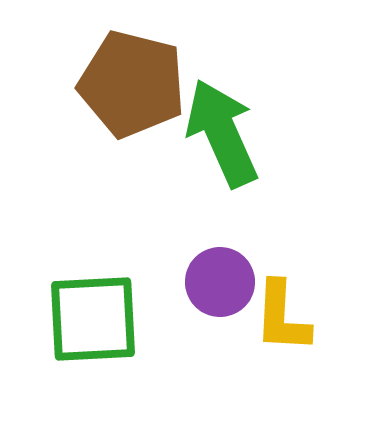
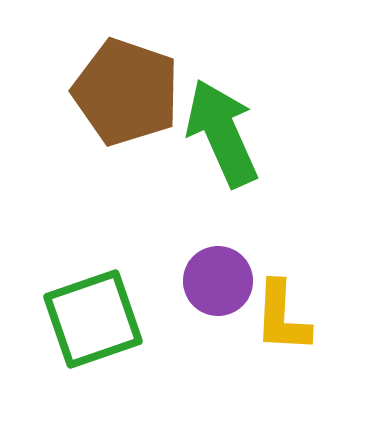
brown pentagon: moved 6 px left, 8 px down; rotated 5 degrees clockwise
purple circle: moved 2 px left, 1 px up
green square: rotated 16 degrees counterclockwise
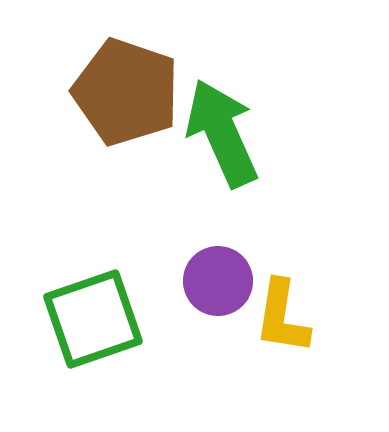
yellow L-shape: rotated 6 degrees clockwise
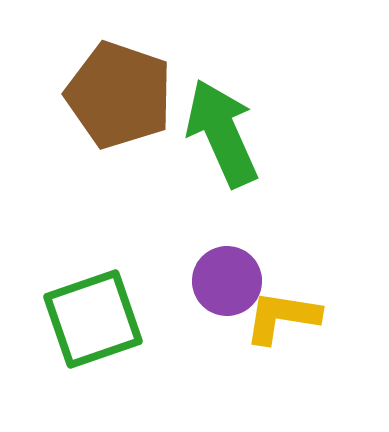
brown pentagon: moved 7 px left, 3 px down
purple circle: moved 9 px right
yellow L-shape: rotated 90 degrees clockwise
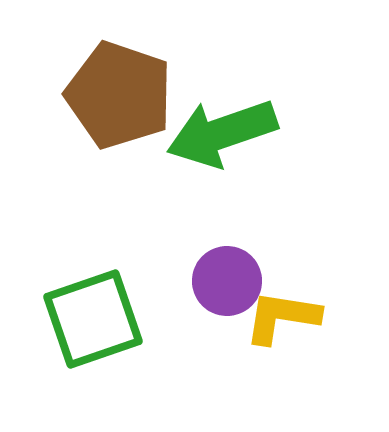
green arrow: rotated 85 degrees counterclockwise
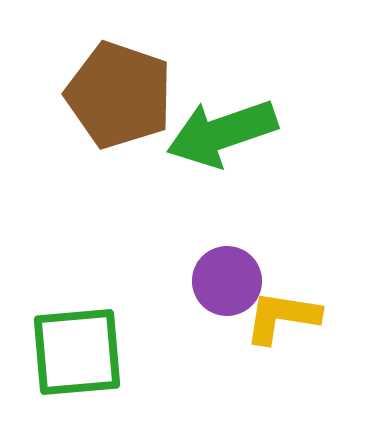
green square: moved 16 px left, 33 px down; rotated 14 degrees clockwise
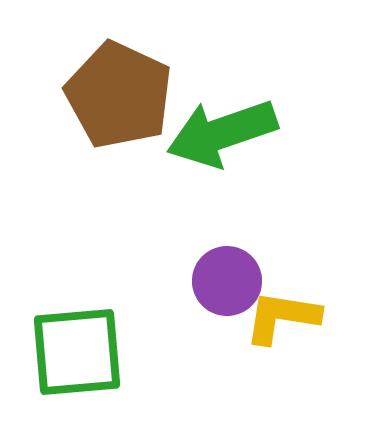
brown pentagon: rotated 6 degrees clockwise
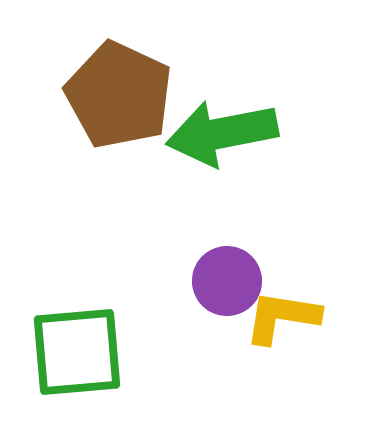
green arrow: rotated 8 degrees clockwise
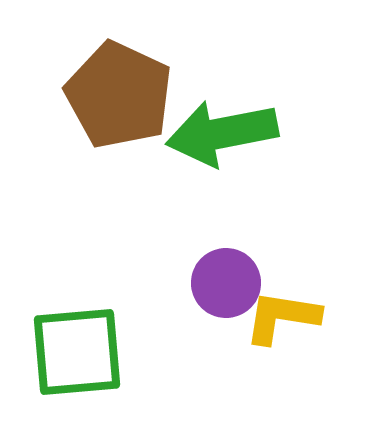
purple circle: moved 1 px left, 2 px down
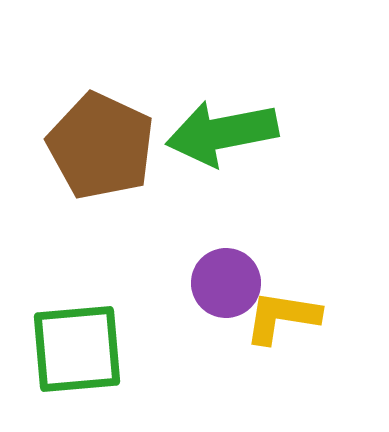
brown pentagon: moved 18 px left, 51 px down
green square: moved 3 px up
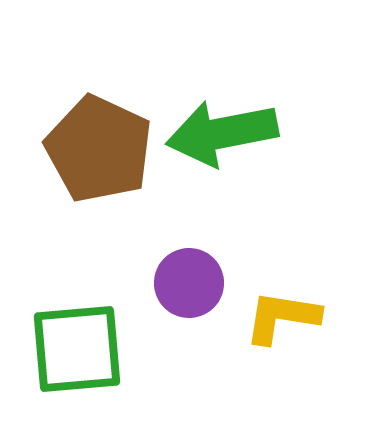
brown pentagon: moved 2 px left, 3 px down
purple circle: moved 37 px left
